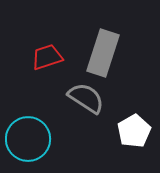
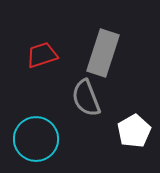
red trapezoid: moved 5 px left, 2 px up
gray semicircle: rotated 144 degrees counterclockwise
cyan circle: moved 8 px right
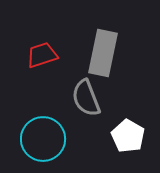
gray rectangle: rotated 6 degrees counterclockwise
white pentagon: moved 6 px left, 5 px down; rotated 12 degrees counterclockwise
cyan circle: moved 7 px right
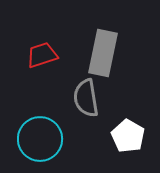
gray semicircle: rotated 12 degrees clockwise
cyan circle: moved 3 px left
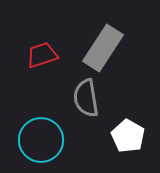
gray rectangle: moved 5 px up; rotated 21 degrees clockwise
cyan circle: moved 1 px right, 1 px down
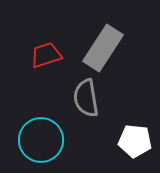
red trapezoid: moved 4 px right
white pentagon: moved 7 px right, 5 px down; rotated 24 degrees counterclockwise
